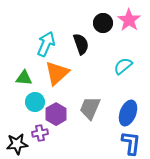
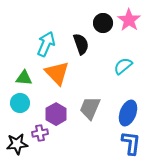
orange triangle: rotated 32 degrees counterclockwise
cyan circle: moved 15 px left, 1 px down
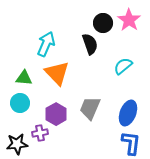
black semicircle: moved 9 px right
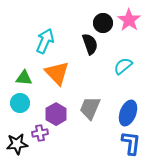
cyan arrow: moved 1 px left, 3 px up
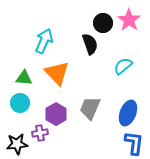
cyan arrow: moved 1 px left
blue L-shape: moved 3 px right
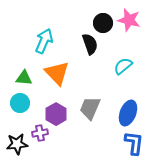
pink star: rotated 20 degrees counterclockwise
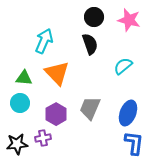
black circle: moved 9 px left, 6 px up
purple cross: moved 3 px right, 5 px down
